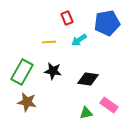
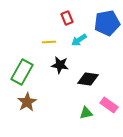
black star: moved 7 px right, 6 px up
brown star: rotated 30 degrees clockwise
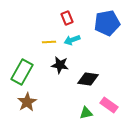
cyan arrow: moved 7 px left; rotated 14 degrees clockwise
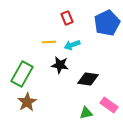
blue pentagon: rotated 15 degrees counterclockwise
cyan arrow: moved 5 px down
green rectangle: moved 2 px down
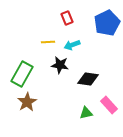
yellow line: moved 1 px left
pink rectangle: rotated 12 degrees clockwise
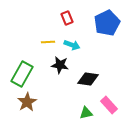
cyan arrow: rotated 140 degrees counterclockwise
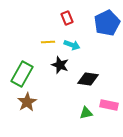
black star: rotated 12 degrees clockwise
pink rectangle: rotated 36 degrees counterclockwise
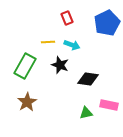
green rectangle: moved 3 px right, 8 px up
